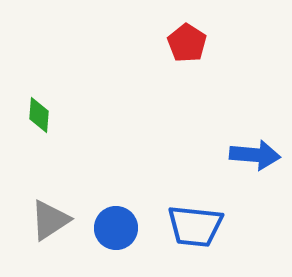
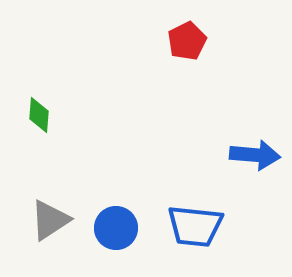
red pentagon: moved 2 px up; rotated 12 degrees clockwise
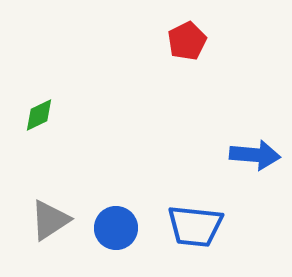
green diamond: rotated 60 degrees clockwise
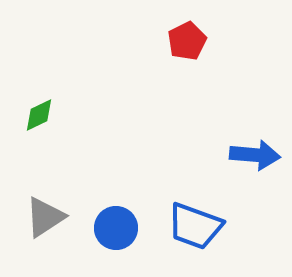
gray triangle: moved 5 px left, 3 px up
blue trapezoid: rotated 14 degrees clockwise
